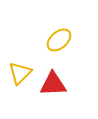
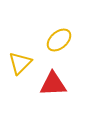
yellow triangle: moved 10 px up
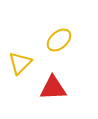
red triangle: moved 4 px down
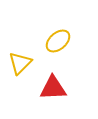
yellow ellipse: moved 1 px left, 1 px down
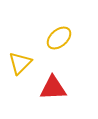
yellow ellipse: moved 1 px right, 3 px up
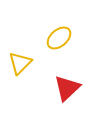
red triangle: moved 14 px right; rotated 40 degrees counterclockwise
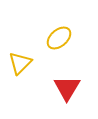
red triangle: rotated 16 degrees counterclockwise
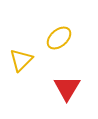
yellow triangle: moved 1 px right, 3 px up
